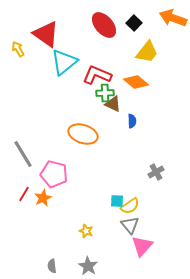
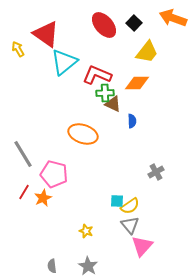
orange diamond: moved 1 px right, 1 px down; rotated 40 degrees counterclockwise
red line: moved 2 px up
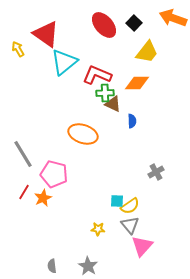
yellow star: moved 12 px right, 2 px up; rotated 16 degrees counterclockwise
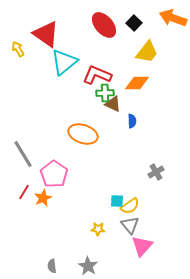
pink pentagon: rotated 20 degrees clockwise
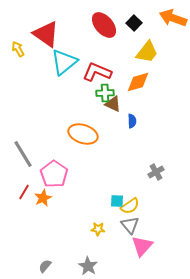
red L-shape: moved 3 px up
orange diamond: moved 1 px right, 1 px up; rotated 15 degrees counterclockwise
gray semicircle: moved 7 px left; rotated 48 degrees clockwise
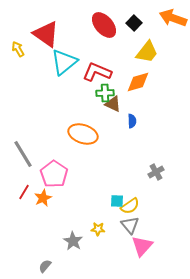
gray star: moved 15 px left, 25 px up
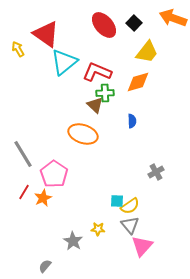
brown triangle: moved 18 px left, 1 px down; rotated 18 degrees clockwise
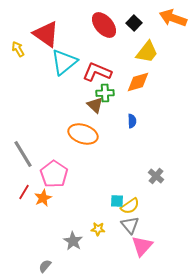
gray cross: moved 4 px down; rotated 21 degrees counterclockwise
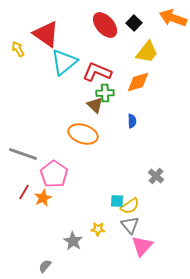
red ellipse: moved 1 px right
gray line: rotated 40 degrees counterclockwise
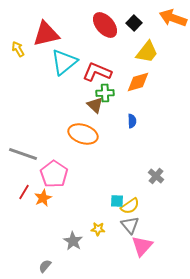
red triangle: rotated 48 degrees counterclockwise
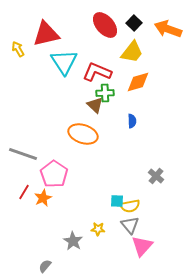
orange arrow: moved 5 px left, 11 px down
yellow trapezoid: moved 15 px left
cyan triangle: rotated 24 degrees counterclockwise
yellow semicircle: rotated 24 degrees clockwise
